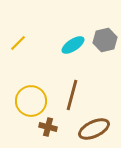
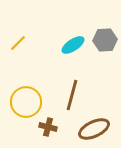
gray hexagon: rotated 10 degrees clockwise
yellow circle: moved 5 px left, 1 px down
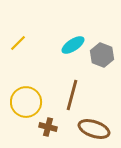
gray hexagon: moved 3 px left, 15 px down; rotated 25 degrees clockwise
brown ellipse: rotated 44 degrees clockwise
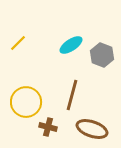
cyan ellipse: moved 2 px left
brown ellipse: moved 2 px left
